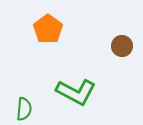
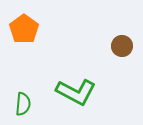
orange pentagon: moved 24 px left
green semicircle: moved 1 px left, 5 px up
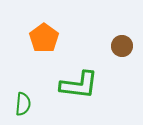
orange pentagon: moved 20 px right, 9 px down
green L-shape: moved 3 px right, 7 px up; rotated 21 degrees counterclockwise
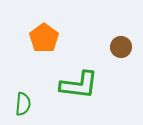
brown circle: moved 1 px left, 1 px down
